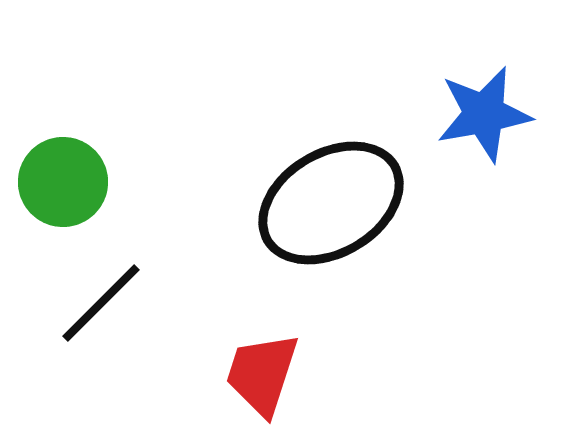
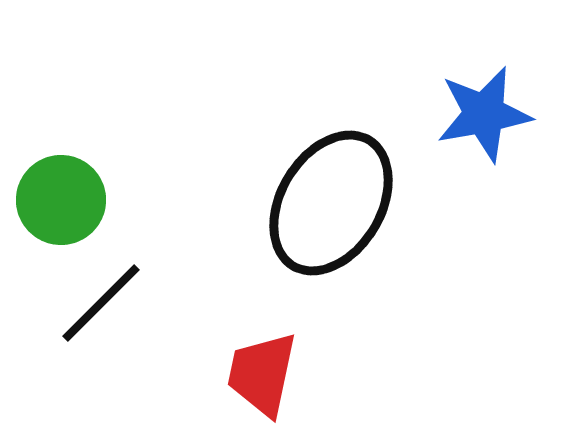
green circle: moved 2 px left, 18 px down
black ellipse: rotated 28 degrees counterclockwise
red trapezoid: rotated 6 degrees counterclockwise
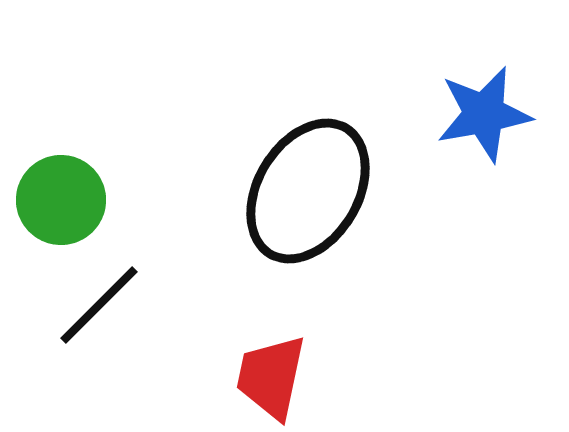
black ellipse: moved 23 px left, 12 px up
black line: moved 2 px left, 2 px down
red trapezoid: moved 9 px right, 3 px down
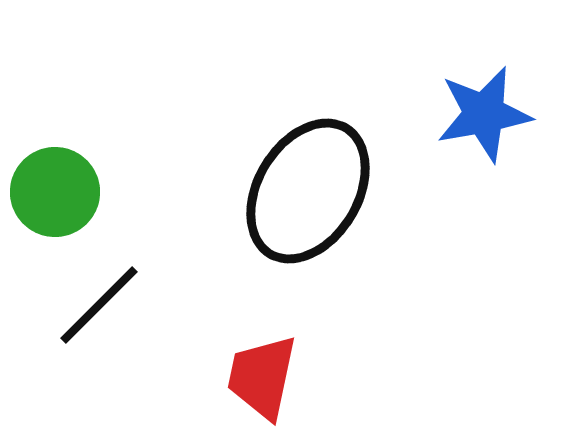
green circle: moved 6 px left, 8 px up
red trapezoid: moved 9 px left
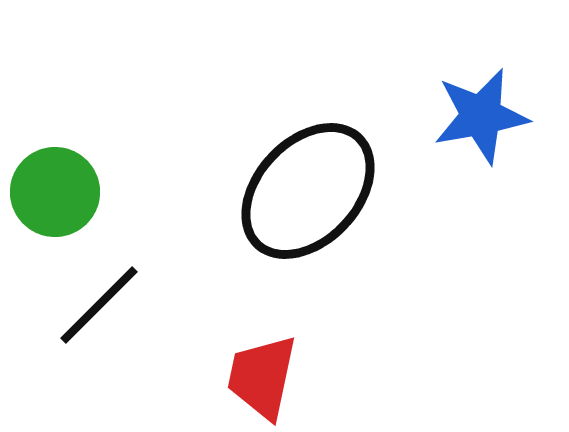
blue star: moved 3 px left, 2 px down
black ellipse: rotated 12 degrees clockwise
